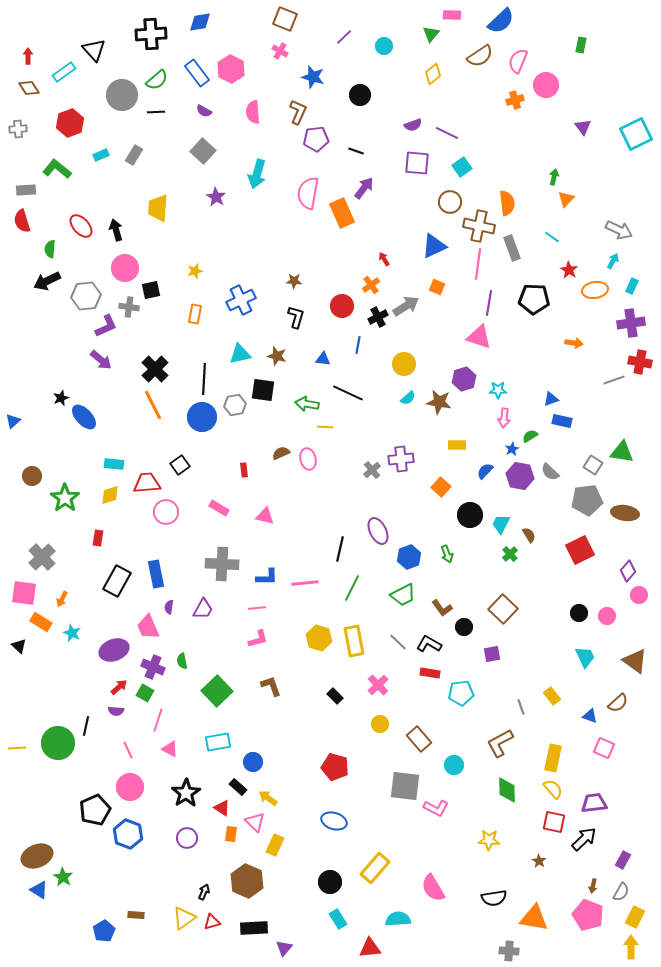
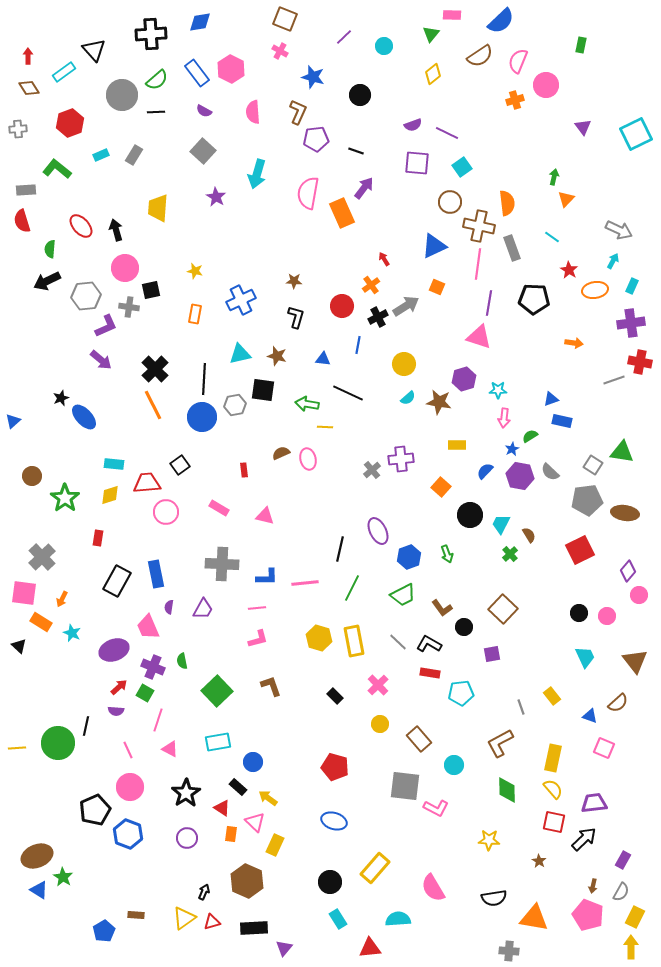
yellow star at (195, 271): rotated 28 degrees clockwise
brown triangle at (635, 661): rotated 16 degrees clockwise
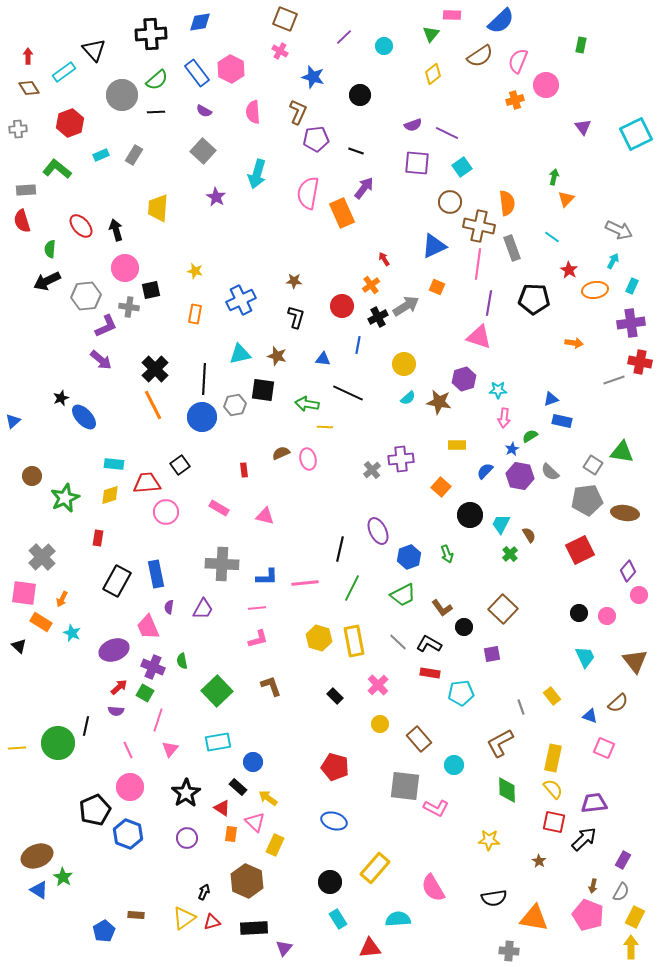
green star at (65, 498): rotated 12 degrees clockwise
pink triangle at (170, 749): rotated 42 degrees clockwise
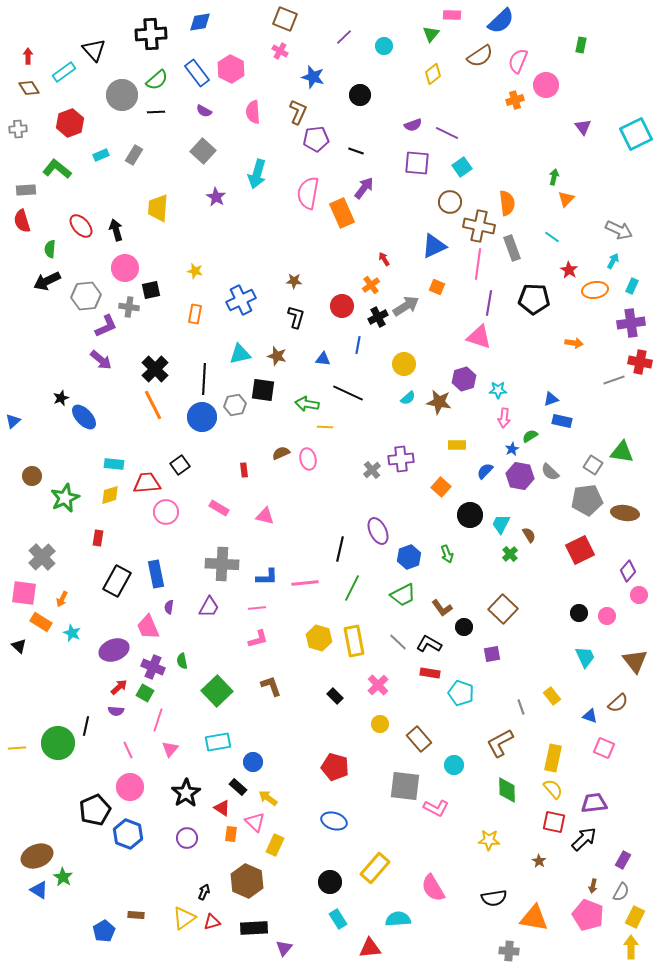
purple trapezoid at (203, 609): moved 6 px right, 2 px up
cyan pentagon at (461, 693): rotated 25 degrees clockwise
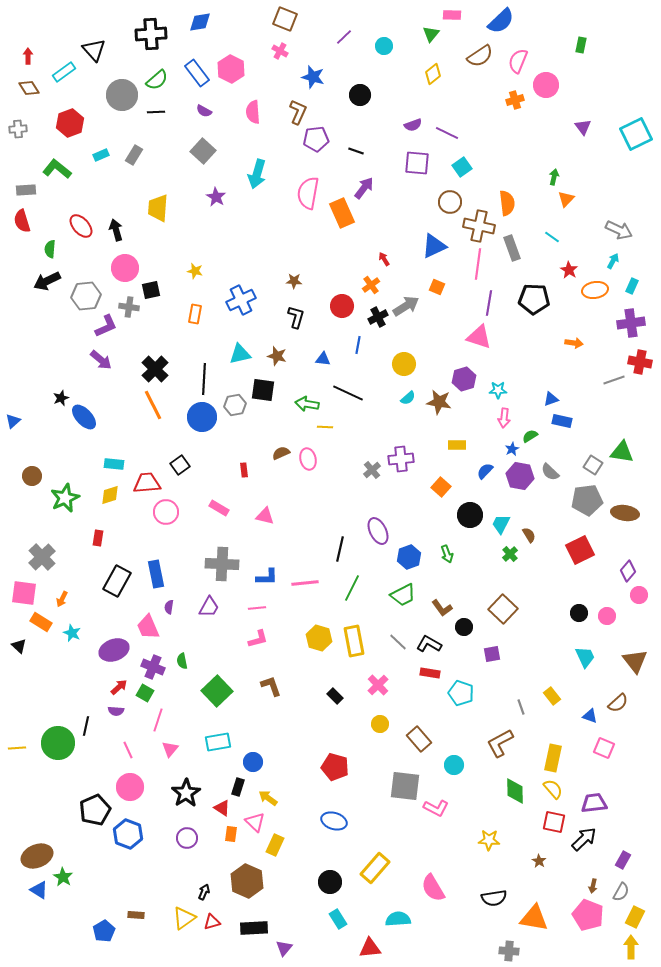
black rectangle at (238, 787): rotated 66 degrees clockwise
green diamond at (507, 790): moved 8 px right, 1 px down
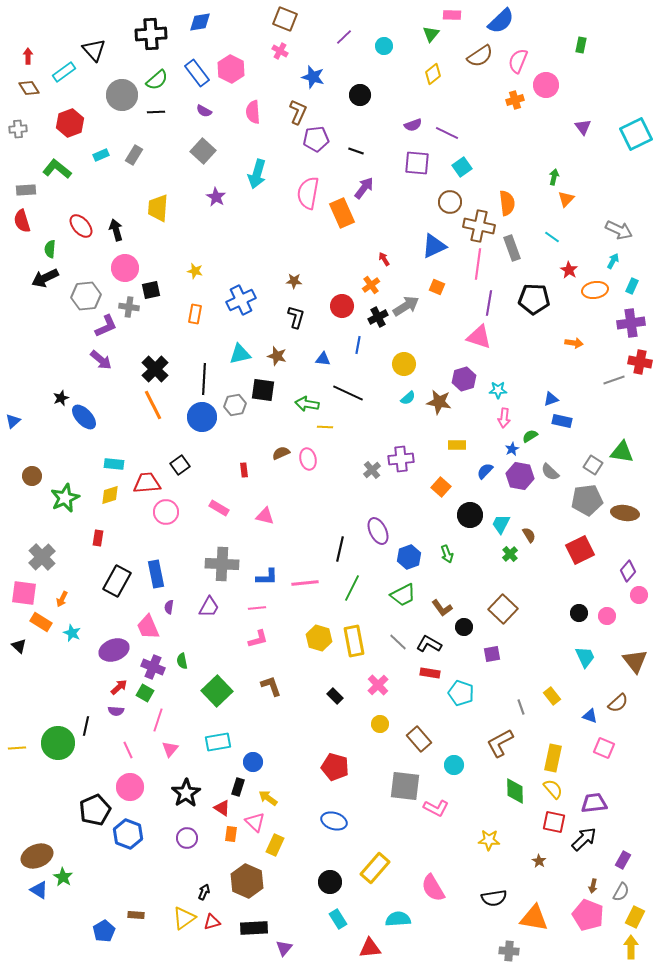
black arrow at (47, 281): moved 2 px left, 3 px up
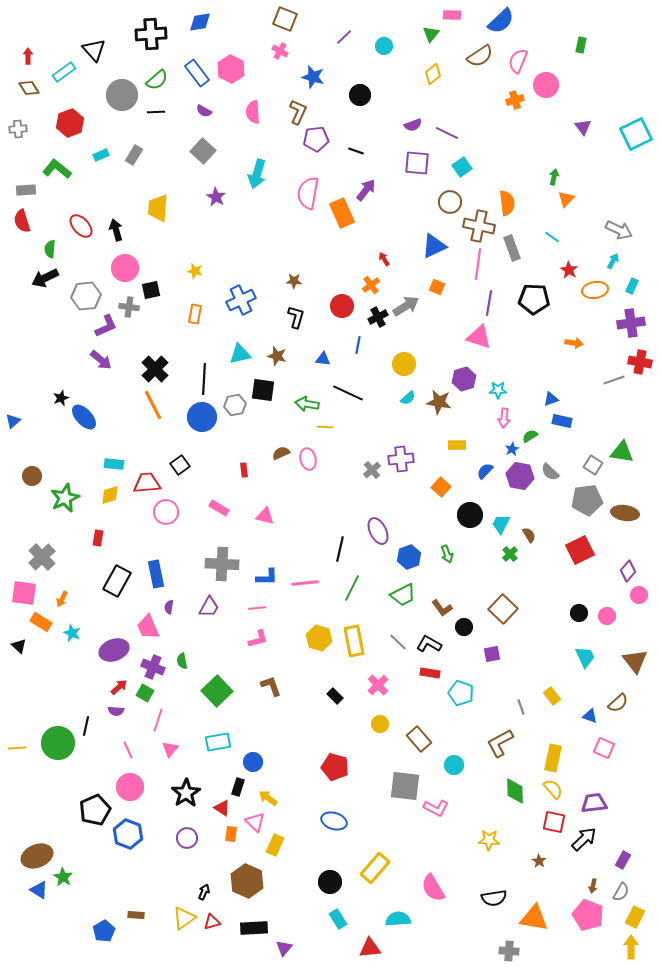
purple arrow at (364, 188): moved 2 px right, 2 px down
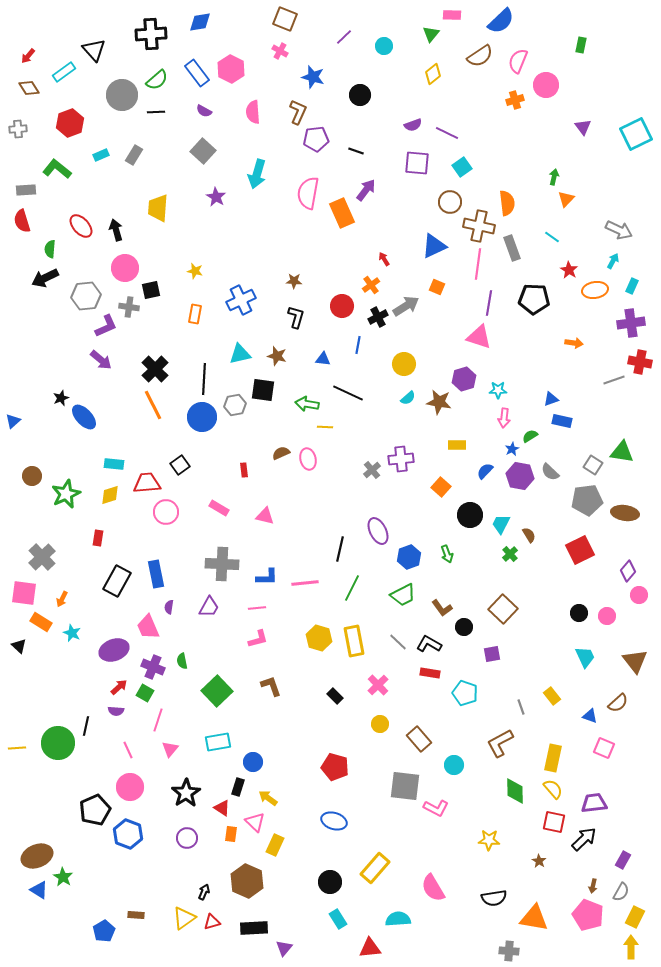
red arrow at (28, 56): rotated 140 degrees counterclockwise
green star at (65, 498): moved 1 px right, 4 px up
cyan pentagon at (461, 693): moved 4 px right
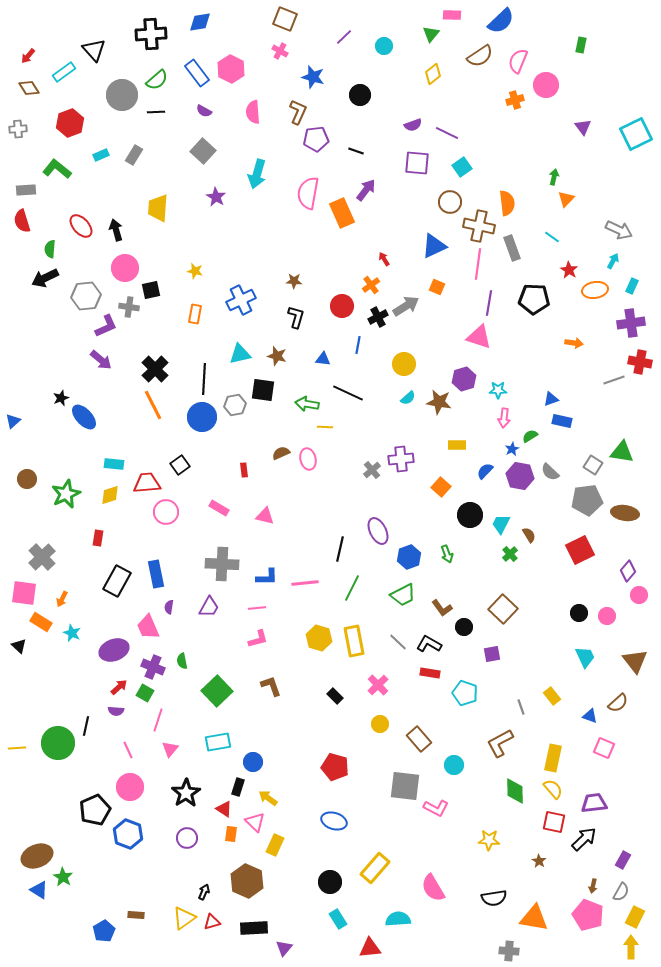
brown circle at (32, 476): moved 5 px left, 3 px down
red triangle at (222, 808): moved 2 px right, 1 px down
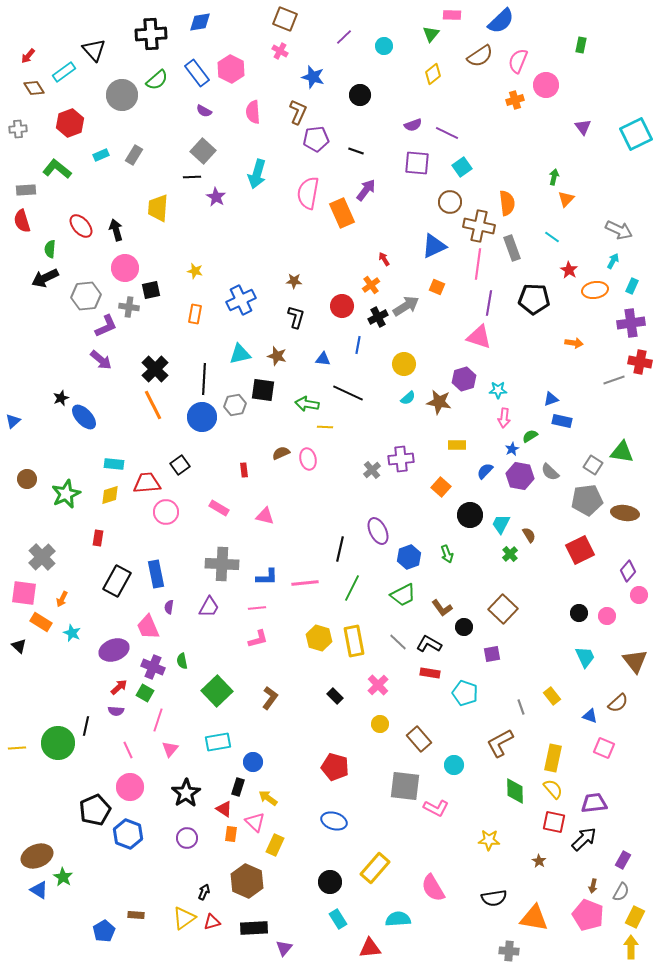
brown diamond at (29, 88): moved 5 px right
black line at (156, 112): moved 36 px right, 65 px down
brown L-shape at (271, 686): moved 1 px left, 12 px down; rotated 55 degrees clockwise
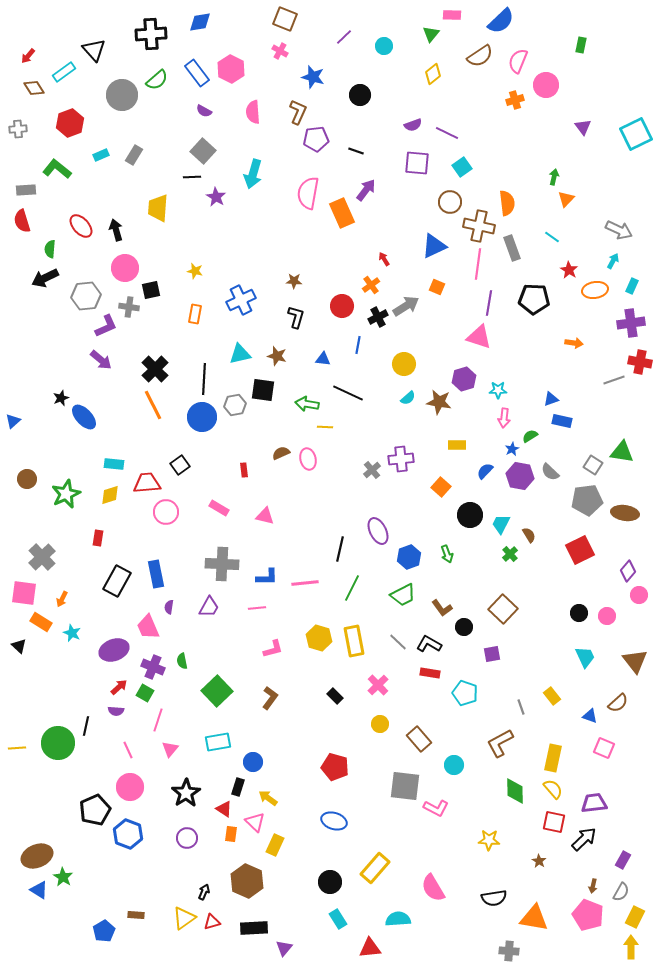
cyan arrow at (257, 174): moved 4 px left
pink L-shape at (258, 639): moved 15 px right, 10 px down
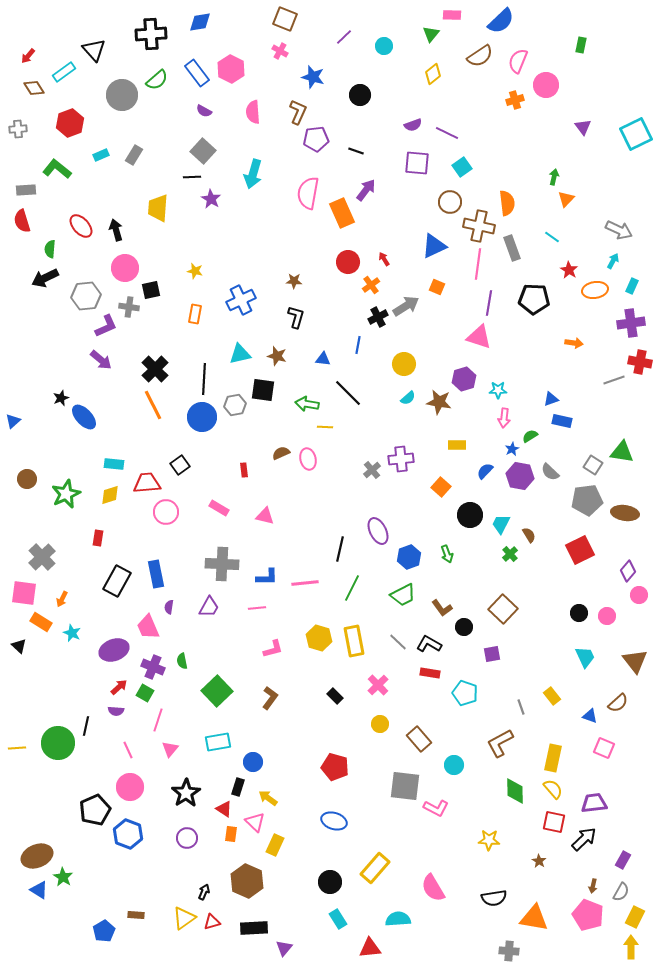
purple star at (216, 197): moved 5 px left, 2 px down
red circle at (342, 306): moved 6 px right, 44 px up
black line at (348, 393): rotated 20 degrees clockwise
